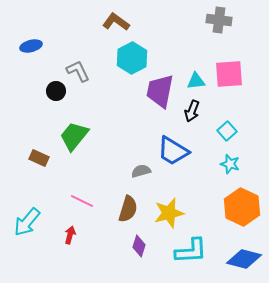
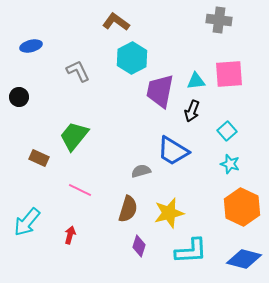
black circle: moved 37 px left, 6 px down
pink line: moved 2 px left, 11 px up
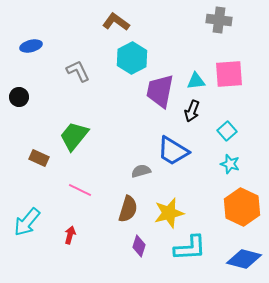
cyan L-shape: moved 1 px left, 3 px up
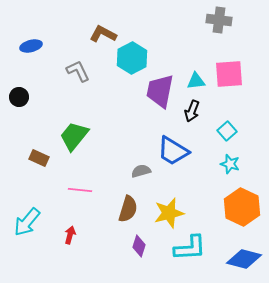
brown L-shape: moved 13 px left, 12 px down; rotated 8 degrees counterclockwise
pink line: rotated 20 degrees counterclockwise
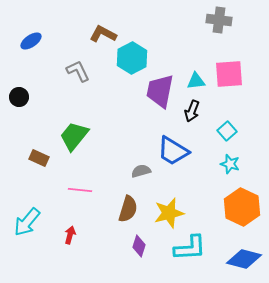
blue ellipse: moved 5 px up; rotated 20 degrees counterclockwise
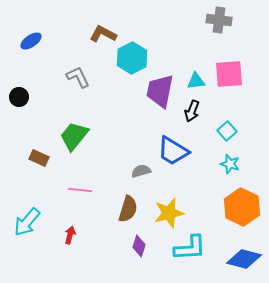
gray L-shape: moved 6 px down
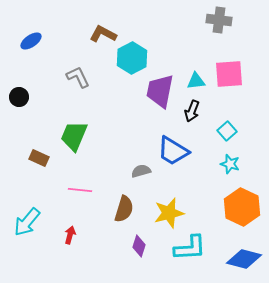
green trapezoid: rotated 16 degrees counterclockwise
brown semicircle: moved 4 px left
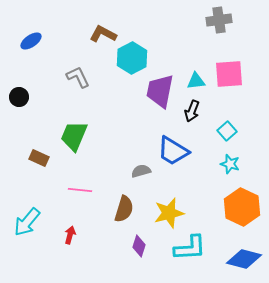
gray cross: rotated 15 degrees counterclockwise
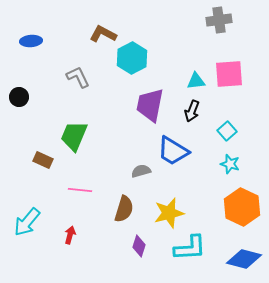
blue ellipse: rotated 30 degrees clockwise
purple trapezoid: moved 10 px left, 14 px down
brown rectangle: moved 4 px right, 2 px down
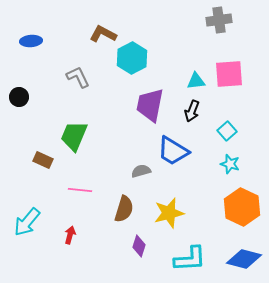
cyan L-shape: moved 11 px down
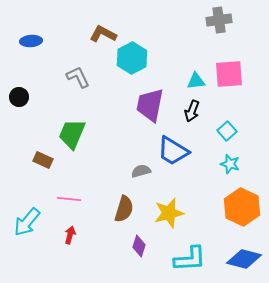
green trapezoid: moved 2 px left, 2 px up
pink line: moved 11 px left, 9 px down
